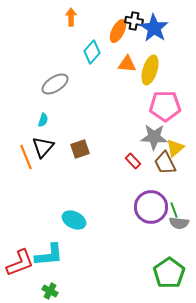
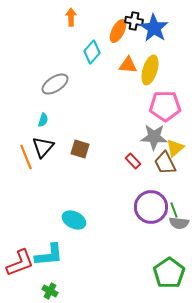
orange triangle: moved 1 px right, 1 px down
brown square: rotated 36 degrees clockwise
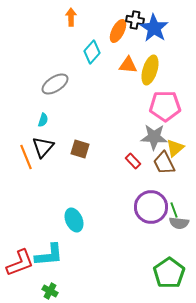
black cross: moved 1 px right, 1 px up
brown trapezoid: moved 1 px left
cyan ellipse: rotated 40 degrees clockwise
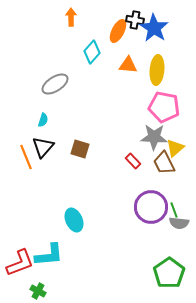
yellow ellipse: moved 7 px right; rotated 12 degrees counterclockwise
pink pentagon: moved 1 px left, 1 px down; rotated 12 degrees clockwise
green cross: moved 12 px left
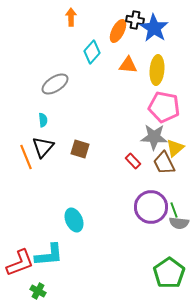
cyan semicircle: rotated 24 degrees counterclockwise
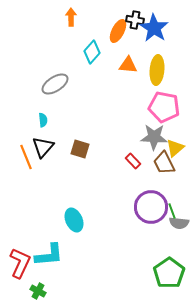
green line: moved 2 px left, 1 px down
red L-shape: rotated 44 degrees counterclockwise
